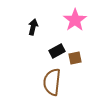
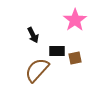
black arrow: moved 8 px down; rotated 140 degrees clockwise
black rectangle: rotated 28 degrees clockwise
brown semicircle: moved 15 px left, 12 px up; rotated 36 degrees clockwise
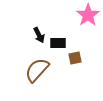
pink star: moved 13 px right, 5 px up
black arrow: moved 6 px right
black rectangle: moved 1 px right, 8 px up
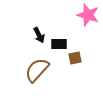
pink star: rotated 20 degrees counterclockwise
black rectangle: moved 1 px right, 1 px down
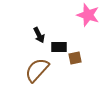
black rectangle: moved 3 px down
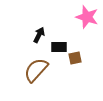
pink star: moved 1 px left, 2 px down
black arrow: rotated 126 degrees counterclockwise
brown semicircle: moved 1 px left
